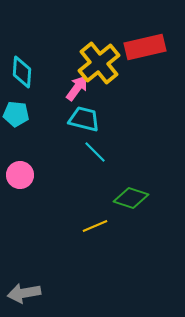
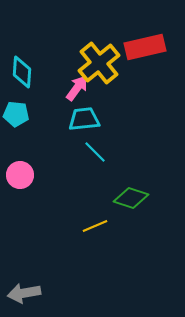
cyan trapezoid: rotated 20 degrees counterclockwise
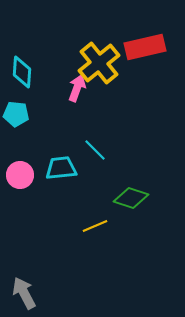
pink arrow: rotated 16 degrees counterclockwise
cyan trapezoid: moved 23 px left, 49 px down
cyan line: moved 2 px up
gray arrow: rotated 72 degrees clockwise
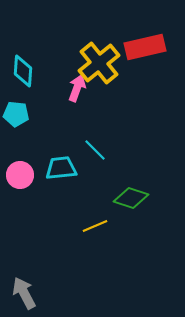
cyan diamond: moved 1 px right, 1 px up
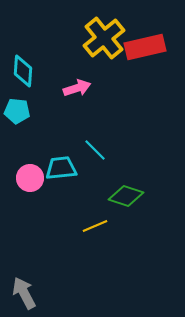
yellow cross: moved 5 px right, 25 px up
pink arrow: rotated 52 degrees clockwise
cyan pentagon: moved 1 px right, 3 px up
pink circle: moved 10 px right, 3 px down
green diamond: moved 5 px left, 2 px up
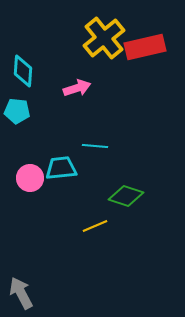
cyan line: moved 4 px up; rotated 40 degrees counterclockwise
gray arrow: moved 3 px left
